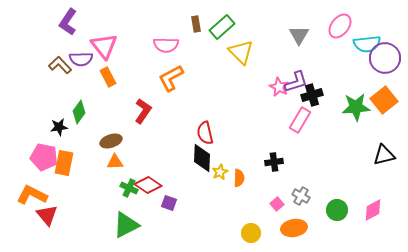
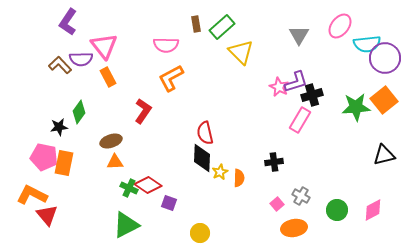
yellow circle at (251, 233): moved 51 px left
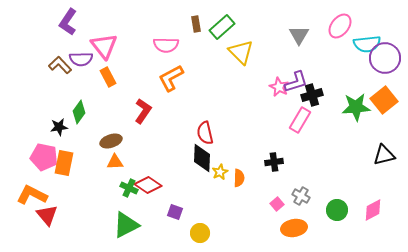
purple square at (169, 203): moved 6 px right, 9 px down
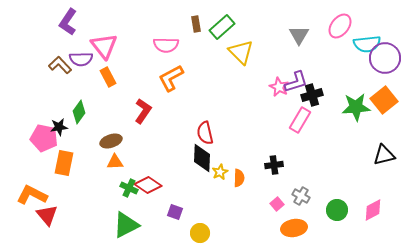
pink pentagon at (44, 157): moved 19 px up
black cross at (274, 162): moved 3 px down
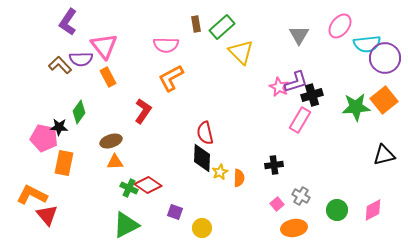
black star at (59, 127): rotated 12 degrees clockwise
yellow circle at (200, 233): moved 2 px right, 5 px up
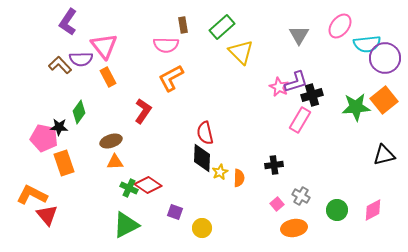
brown rectangle at (196, 24): moved 13 px left, 1 px down
orange rectangle at (64, 163): rotated 30 degrees counterclockwise
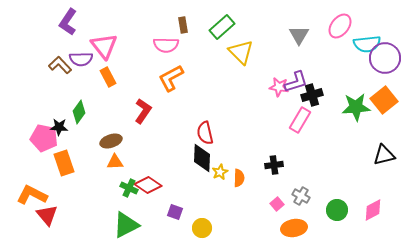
pink star at (279, 87): rotated 18 degrees counterclockwise
